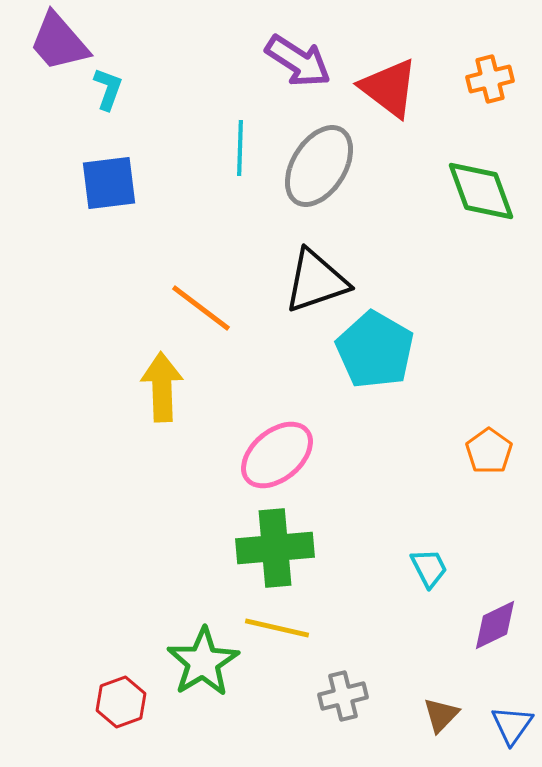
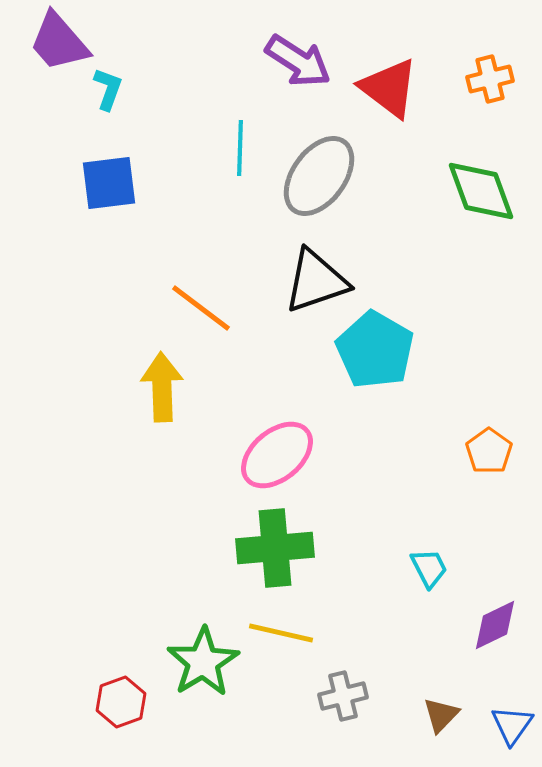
gray ellipse: moved 10 px down; rotated 4 degrees clockwise
yellow line: moved 4 px right, 5 px down
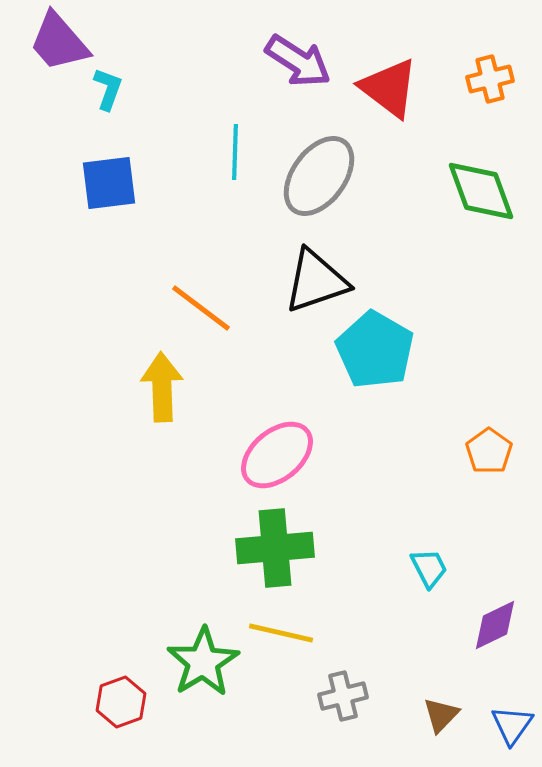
cyan line: moved 5 px left, 4 px down
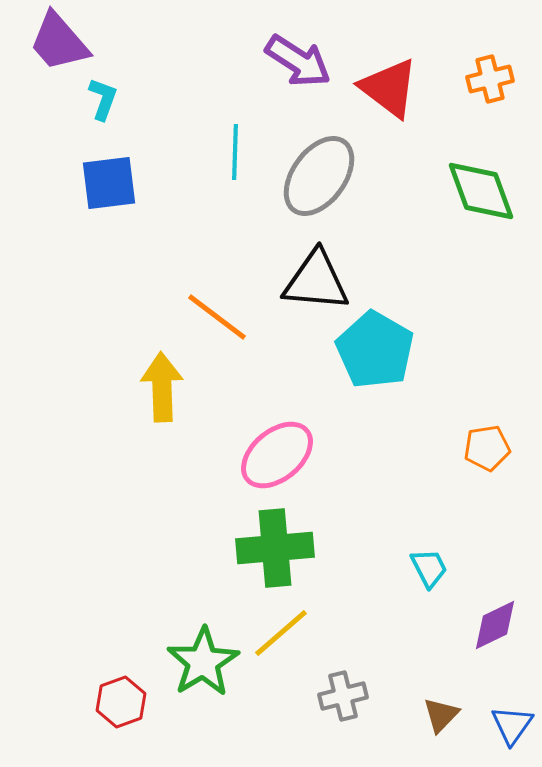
cyan L-shape: moved 5 px left, 10 px down
black triangle: rotated 24 degrees clockwise
orange line: moved 16 px right, 9 px down
orange pentagon: moved 2 px left, 3 px up; rotated 27 degrees clockwise
yellow line: rotated 54 degrees counterclockwise
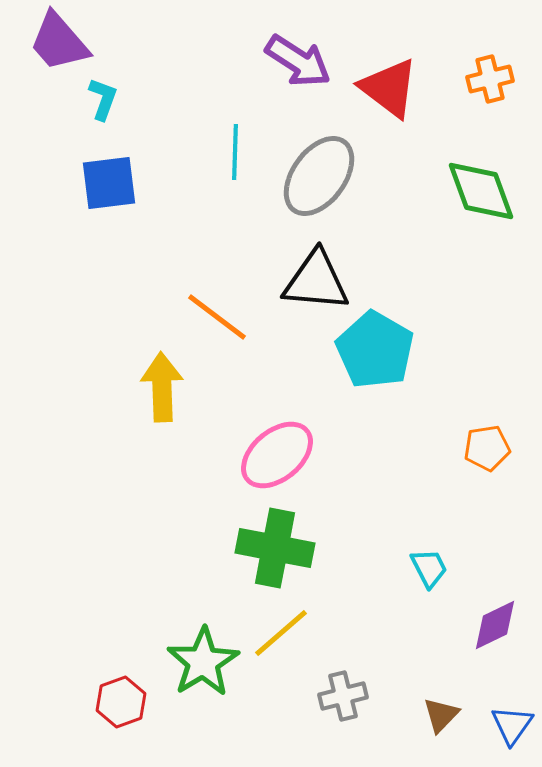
green cross: rotated 16 degrees clockwise
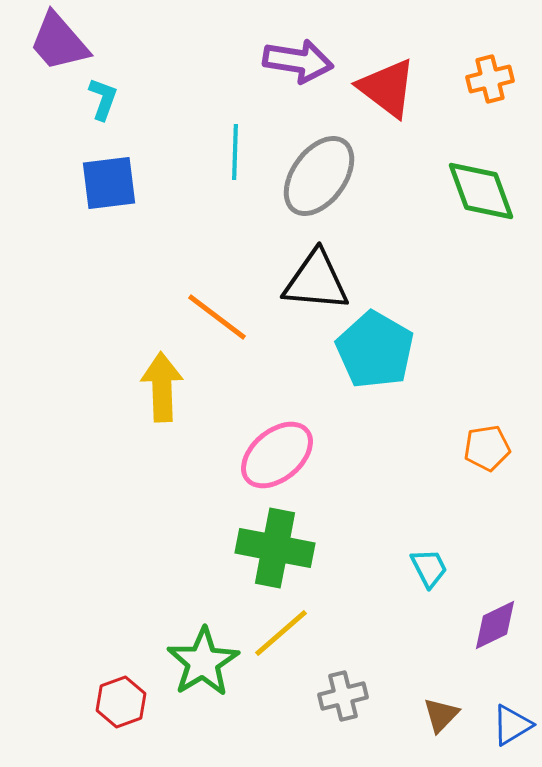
purple arrow: rotated 24 degrees counterclockwise
red triangle: moved 2 px left
blue triangle: rotated 24 degrees clockwise
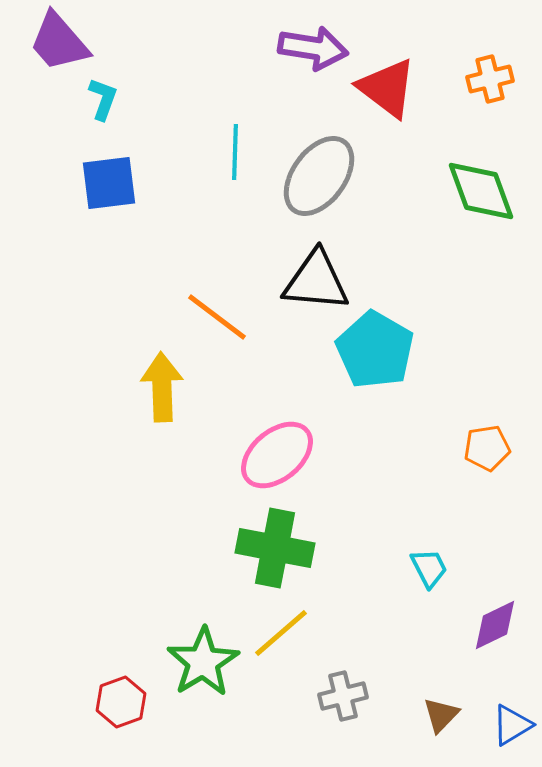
purple arrow: moved 15 px right, 13 px up
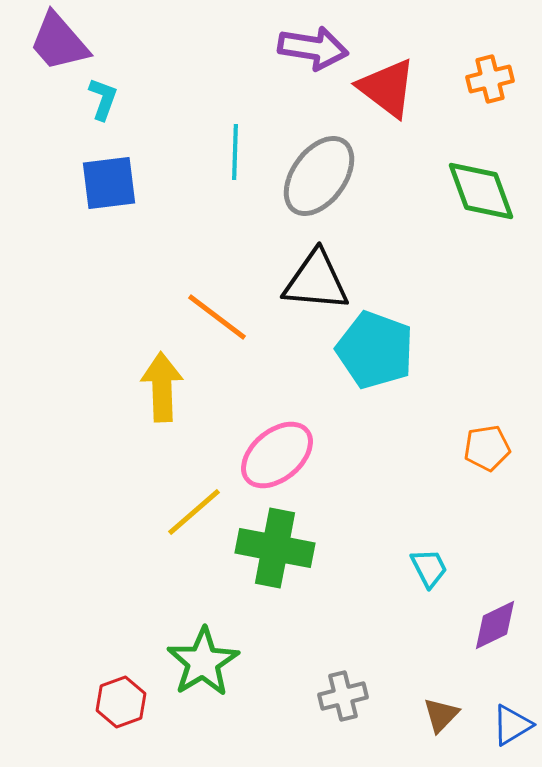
cyan pentagon: rotated 10 degrees counterclockwise
yellow line: moved 87 px left, 121 px up
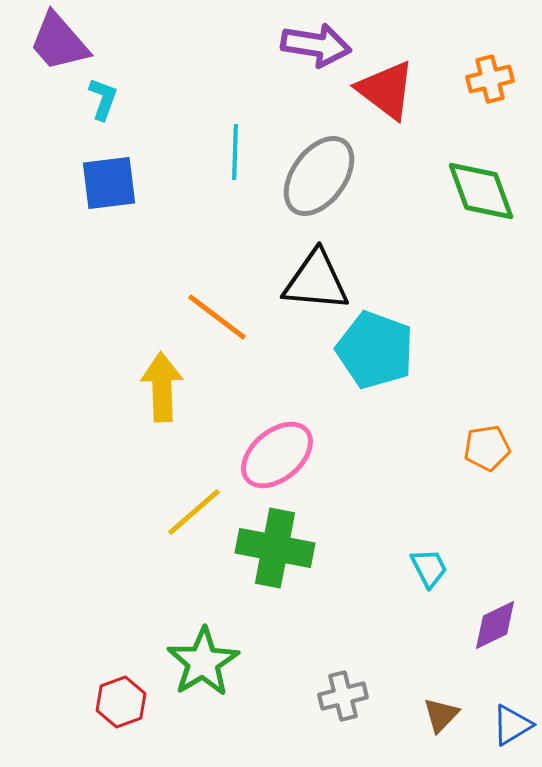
purple arrow: moved 3 px right, 3 px up
red triangle: moved 1 px left, 2 px down
